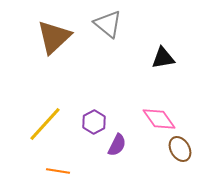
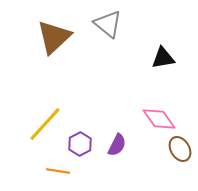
purple hexagon: moved 14 px left, 22 px down
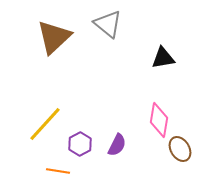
pink diamond: moved 1 px down; rotated 44 degrees clockwise
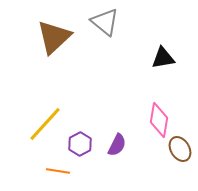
gray triangle: moved 3 px left, 2 px up
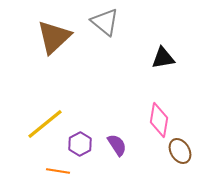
yellow line: rotated 9 degrees clockwise
purple semicircle: rotated 60 degrees counterclockwise
brown ellipse: moved 2 px down
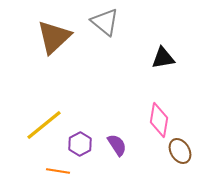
yellow line: moved 1 px left, 1 px down
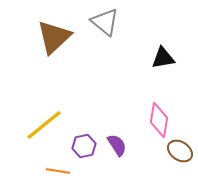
purple hexagon: moved 4 px right, 2 px down; rotated 15 degrees clockwise
brown ellipse: rotated 25 degrees counterclockwise
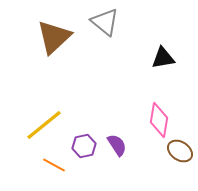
orange line: moved 4 px left, 6 px up; rotated 20 degrees clockwise
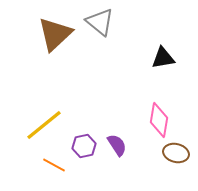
gray triangle: moved 5 px left
brown triangle: moved 1 px right, 3 px up
brown ellipse: moved 4 px left, 2 px down; rotated 20 degrees counterclockwise
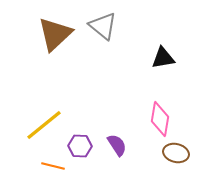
gray triangle: moved 3 px right, 4 px down
pink diamond: moved 1 px right, 1 px up
purple hexagon: moved 4 px left; rotated 15 degrees clockwise
orange line: moved 1 px left, 1 px down; rotated 15 degrees counterclockwise
